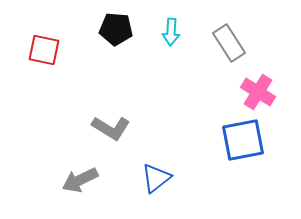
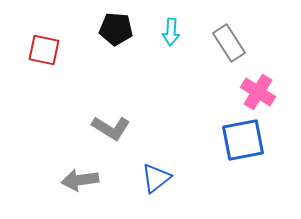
gray arrow: rotated 18 degrees clockwise
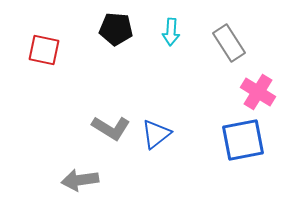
blue triangle: moved 44 px up
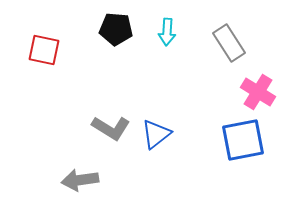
cyan arrow: moved 4 px left
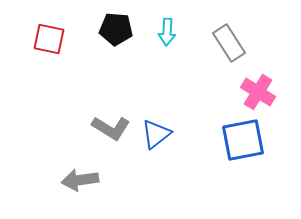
red square: moved 5 px right, 11 px up
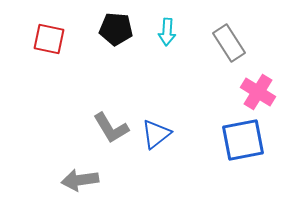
gray L-shape: rotated 27 degrees clockwise
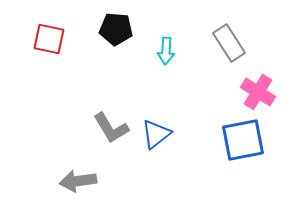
cyan arrow: moved 1 px left, 19 px down
gray arrow: moved 2 px left, 1 px down
